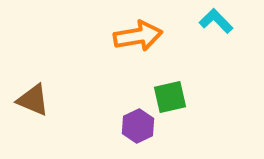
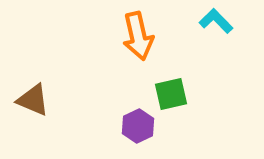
orange arrow: rotated 87 degrees clockwise
green square: moved 1 px right, 3 px up
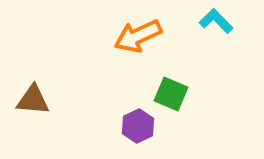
orange arrow: rotated 78 degrees clockwise
green square: rotated 36 degrees clockwise
brown triangle: rotated 18 degrees counterclockwise
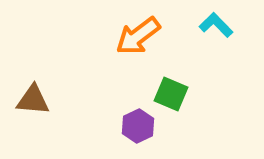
cyan L-shape: moved 4 px down
orange arrow: rotated 12 degrees counterclockwise
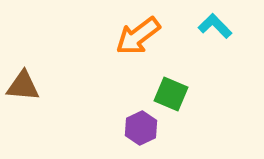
cyan L-shape: moved 1 px left, 1 px down
brown triangle: moved 10 px left, 14 px up
purple hexagon: moved 3 px right, 2 px down
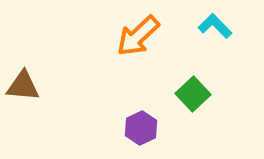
orange arrow: rotated 6 degrees counterclockwise
green square: moved 22 px right; rotated 24 degrees clockwise
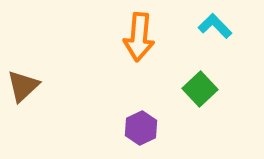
orange arrow: moved 1 px right, 1 px down; rotated 42 degrees counterclockwise
brown triangle: rotated 48 degrees counterclockwise
green square: moved 7 px right, 5 px up
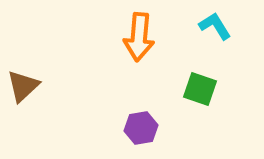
cyan L-shape: rotated 12 degrees clockwise
green square: rotated 28 degrees counterclockwise
purple hexagon: rotated 16 degrees clockwise
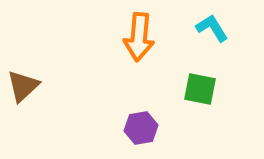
cyan L-shape: moved 3 px left, 2 px down
green square: rotated 8 degrees counterclockwise
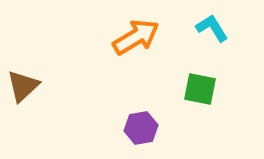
orange arrow: moved 3 px left; rotated 126 degrees counterclockwise
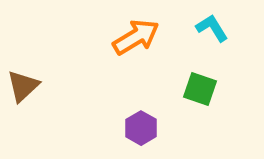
green square: rotated 8 degrees clockwise
purple hexagon: rotated 20 degrees counterclockwise
